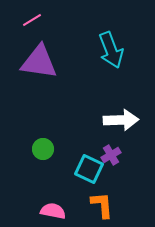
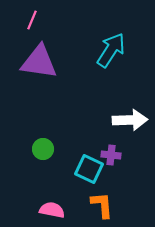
pink line: rotated 36 degrees counterclockwise
cyan arrow: rotated 126 degrees counterclockwise
white arrow: moved 9 px right
purple cross: rotated 36 degrees clockwise
pink semicircle: moved 1 px left, 1 px up
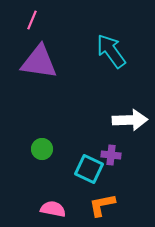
cyan arrow: moved 1 px down; rotated 69 degrees counterclockwise
green circle: moved 1 px left
orange L-shape: rotated 96 degrees counterclockwise
pink semicircle: moved 1 px right, 1 px up
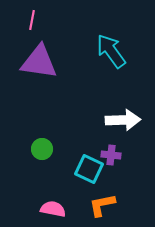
pink line: rotated 12 degrees counterclockwise
white arrow: moved 7 px left
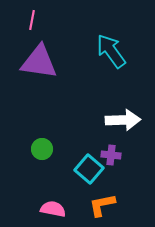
cyan square: rotated 16 degrees clockwise
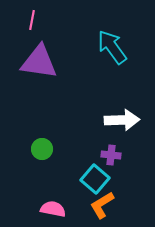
cyan arrow: moved 1 px right, 4 px up
white arrow: moved 1 px left
cyan square: moved 6 px right, 10 px down
orange L-shape: rotated 20 degrees counterclockwise
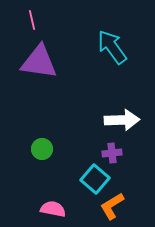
pink line: rotated 24 degrees counterclockwise
purple cross: moved 1 px right, 2 px up; rotated 12 degrees counterclockwise
orange L-shape: moved 10 px right, 1 px down
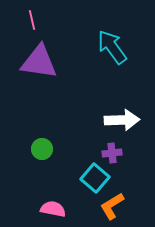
cyan square: moved 1 px up
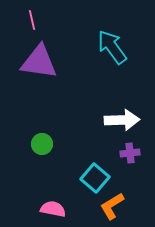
green circle: moved 5 px up
purple cross: moved 18 px right
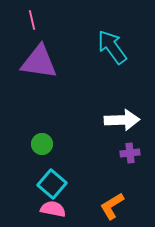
cyan square: moved 43 px left, 6 px down
